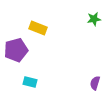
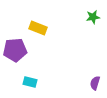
green star: moved 1 px left, 2 px up
purple pentagon: moved 1 px left; rotated 10 degrees clockwise
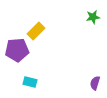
yellow rectangle: moved 2 px left, 3 px down; rotated 66 degrees counterclockwise
purple pentagon: moved 2 px right
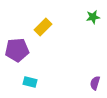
yellow rectangle: moved 7 px right, 4 px up
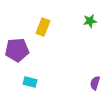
green star: moved 3 px left, 4 px down
yellow rectangle: rotated 24 degrees counterclockwise
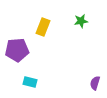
green star: moved 9 px left
